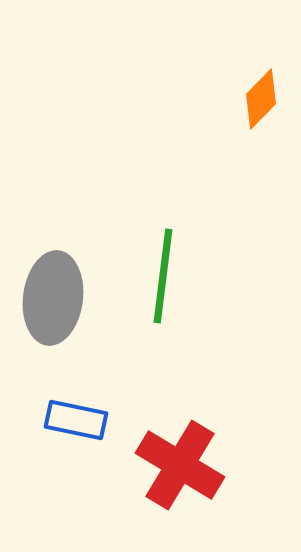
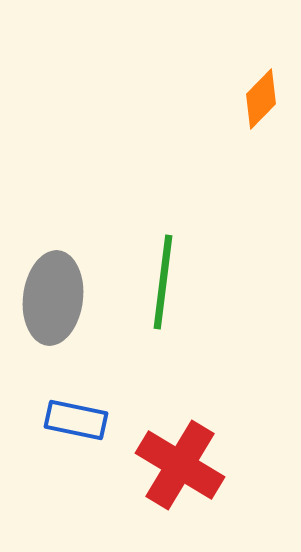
green line: moved 6 px down
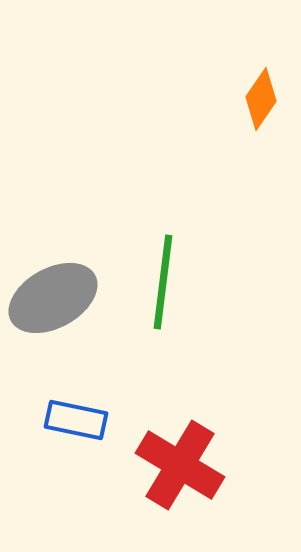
orange diamond: rotated 10 degrees counterclockwise
gray ellipse: rotated 54 degrees clockwise
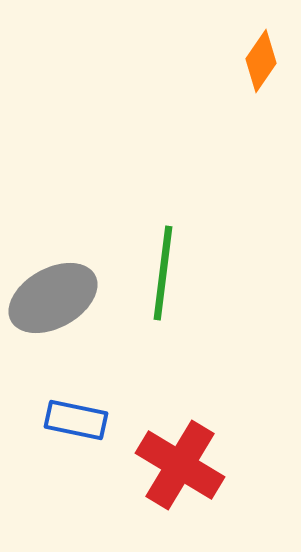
orange diamond: moved 38 px up
green line: moved 9 px up
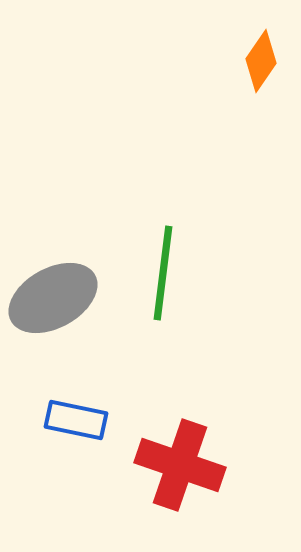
red cross: rotated 12 degrees counterclockwise
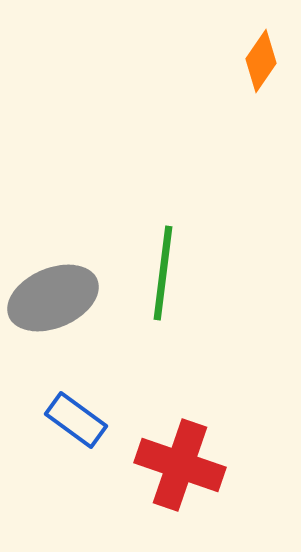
gray ellipse: rotated 6 degrees clockwise
blue rectangle: rotated 24 degrees clockwise
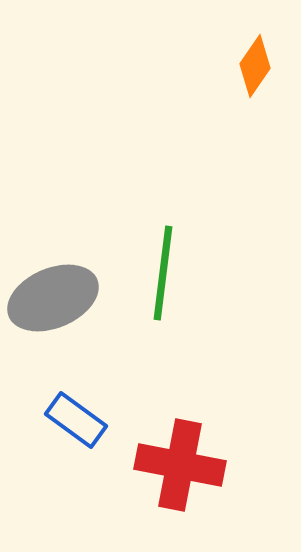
orange diamond: moved 6 px left, 5 px down
red cross: rotated 8 degrees counterclockwise
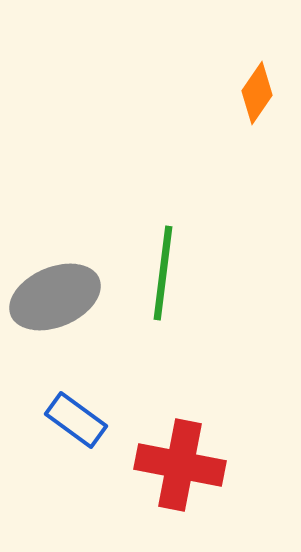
orange diamond: moved 2 px right, 27 px down
gray ellipse: moved 2 px right, 1 px up
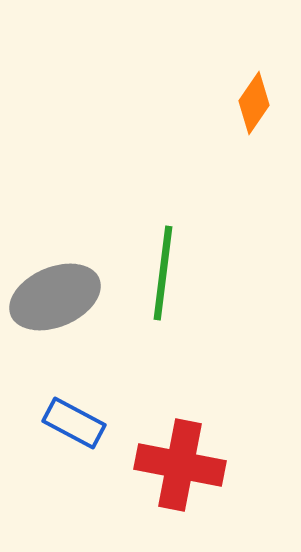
orange diamond: moved 3 px left, 10 px down
blue rectangle: moved 2 px left, 3 px down; rotated 8 degrees counterclockwise
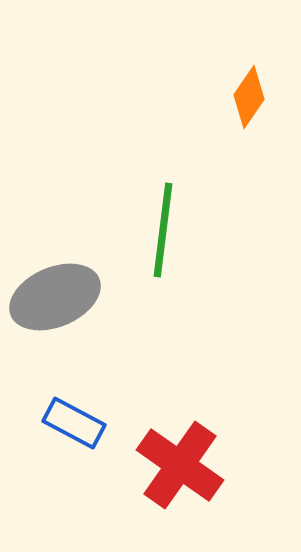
orange diamond: moved 5 px left, 6 px up
green line: moved 43 px up
red cross: rotated 24 degrees clockwise
